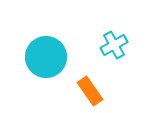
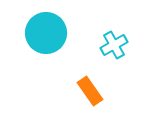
cyan circle: moved 24 px up
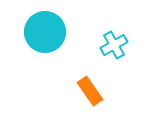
cyan circle: moved 1 px left, 1 px up
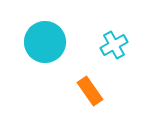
cyan circle: moved 10 px down
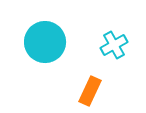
orange rectangle: rotated 60 degrees clockwise
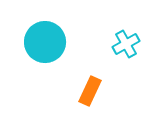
cyan cross: moved 12 px right, 1 px up
